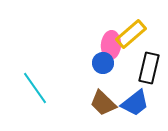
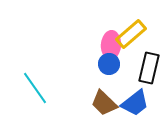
blue circle: moved 6 px right, 1 px down
brown trapezoid: moved 1 px right
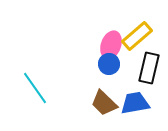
yellow rectangle: moved 6 px right, 2 px down
pink ellipse: rotated 16 degrees clockwise
blue trapezoid: rotated 152 degrees counterclockwise
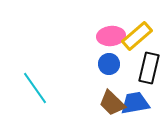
pink ellipse: moved 9 px up; rotated 64 degrees clockwise
brown trapezoid: moved 8 px right
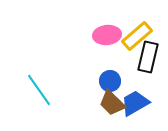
pink ellipse: moved 4 px left, 1 px up
blue circle: moved 1 px right, 17 px down
black rectangle: moved 1 px left, 11 px up
cyan line: moved 4 px right, 2 px down
blue trapezoid: rotated 20 degrees counterclockwise
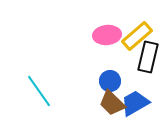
cyan line: moved 1 px down
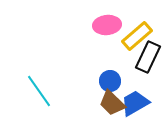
pink ellipse: moved 10 px up
black rectangle: rotated 12 degrees clockwise
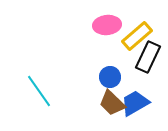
blue circle: moved 4 px up
